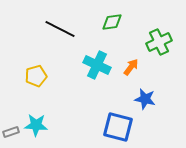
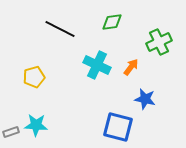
yellow pentagon: moved 2 px left, 1 px down
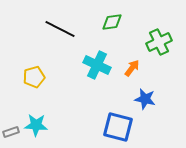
orange arrow: moved 1 px right, 1 px down
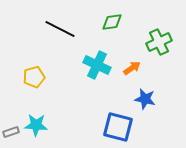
orange arrow: rotated 18 degrees clockwise
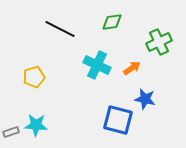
blue square: moved 7 px up
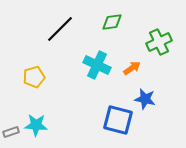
black line: rotated 72 degrees counterclockwise
